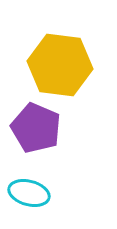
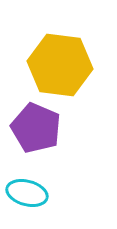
cyan ellipse: moved 2 px left
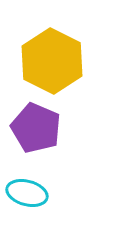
yellow hexagon: moved 8 px left, 4 px up; rotated 20 degrees clockwise
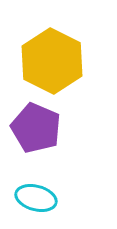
cyan ellipse: moved 9 px right, 5 px down
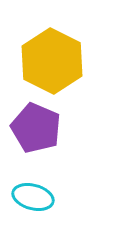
cyan ellipse: moved 3 px left, 1 px up
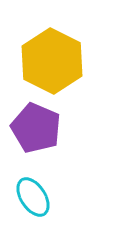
cyan ellipse: rotated 42 degrees clockwise
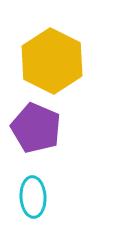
cyan ellipse: rotated 30 degrees clockwise
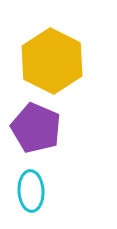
cyan ellipse: moved 2 px left, 6 px up
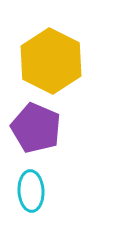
yellow hexagon: moved 1 px left
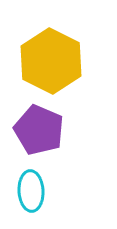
purple pentagon: moved 3 px right, 2 px down
